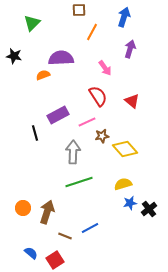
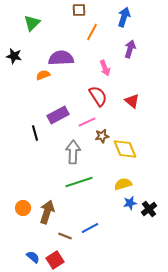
pink arrow: rotated 14 degrees clockwise
yellow diamond: rotated 20 degrees clockwise
blue semicircle: moved 2 px right, 4 px down
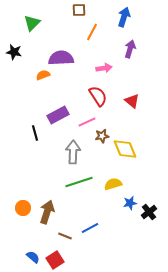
black star: moved 4 px up
pink arrow: moved 1 px left; rotated 77 degrees counterclockwise
yellow semicircle: moved 10 px left
black cross: moved 3 px down
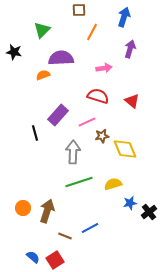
green triangle: moved 10 px right, 7 px down
red semicircle: rotated 40 degrees counterclockwise
purple rectangle: rotated 20 degrees counterclockwise
brown arrow: moved 1 px up
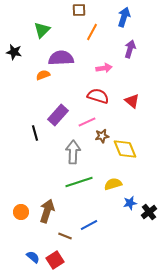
orange circle: moved 2 px left, 4 px down
blue line: moved 1 px left, 3 px up
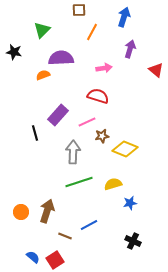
red triangle: moved 24 px right, 31 px up
yellow diamond: rotated 45 degrees counterclockwise
black cross: moved 16 px left, 29 px down; rotated 28 degrees counterclockwise
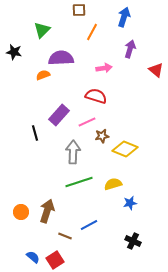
red semicircle: moved 2 px left
purple rectangle: moved 1 px right
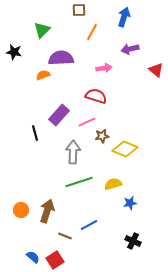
purple arrow: rotated 120 degrees counterclockwise
orange circle: moved 2 px up
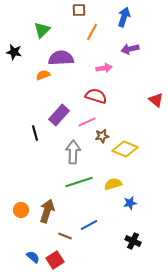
red triangle: moved 30 px down
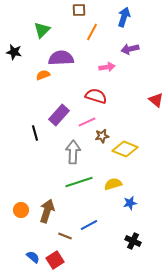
pink arrow: moved 3 px right, 1 px up
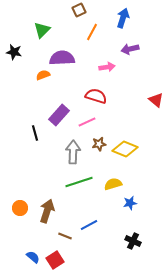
brown square: rotated 24 degrees counterclockwise
blue arrow: moved 1 px left, 1 px down
purple semicircle: moved 1 px right
brown star: moved 3 px left, 8 px down
orange circle: moved 1 px left, 2 px up
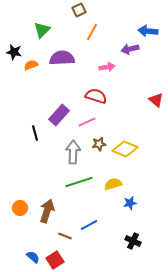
blue arrow: moved 25 px right, 13 px down; rotated 102 degrees counterclockwise
orange semicircle: moved 12 px left, 10 px up
